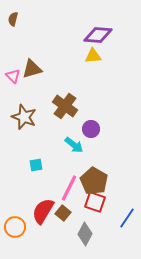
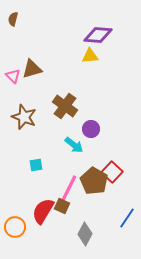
yellow triangle: moved 3 px left
red square: moved 17 px right, 30 px up; rotated 25 degrees clockwise
brown square: moved 1 px left, 7 px up; rotated 14 degrees counterclockwise
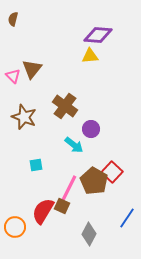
brown triangle: rotated 35 degrees counterclockwise
gray diamond: moved 4 px right
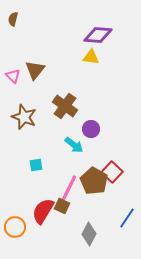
yellow triangle: moved 1 px right, 1 px down; rotated 12 degrees clockwise
brown triangle: moved 3 px right, 1 px down
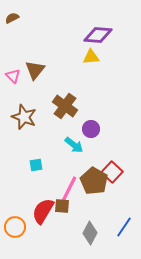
brown semicircle: moved 1 px left, 1 px up; rotated 48 degrees clockwise
yellow triangle: rotated 12 degrees counterclockwise
pink line: moved 1 px down
brown square: rotated 21 degrees counterclockwise
blue line: moved 3 px left, 9 px down
gray diamond: moved 1 px right, 1 px up
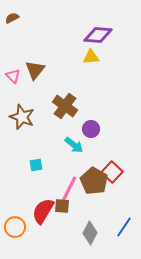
brown star: moved 2 px left
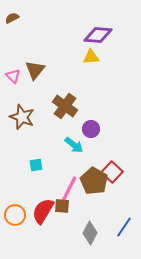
orange circle: moved 12 px up
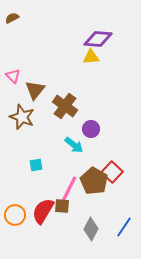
purple diamond: moved 4 px down
brown triangle: moved 20 px down
gray diamond: moved 1 px right, 4 px up
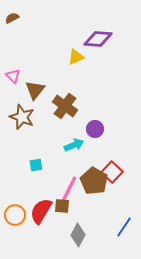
yellow triangle: moved 15 px left; rotated 18 degrees counterclockwise
purple circle: moved 4 px right
cyan arrow: rotated 60 degrees counterclockwise
red semicircle: moved 2 px left
gray diamond: moved 13 px left, 6 px down
